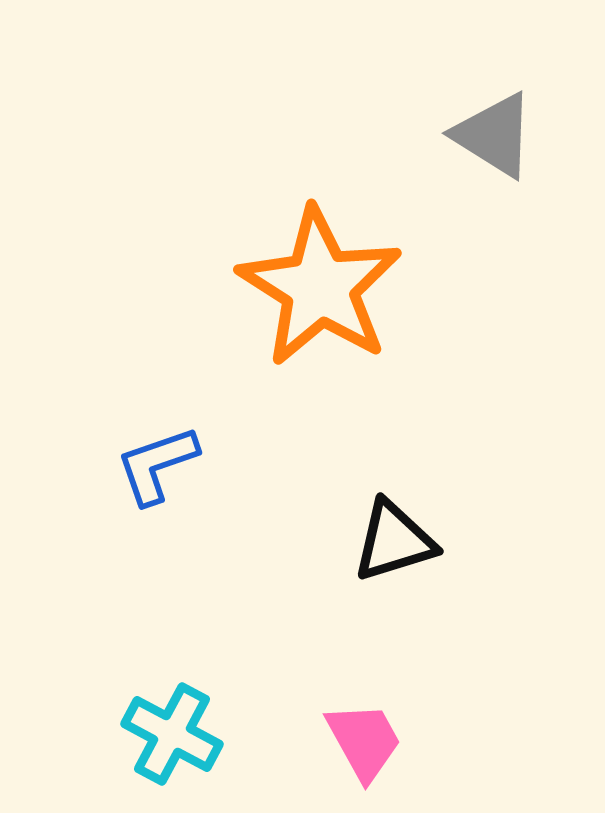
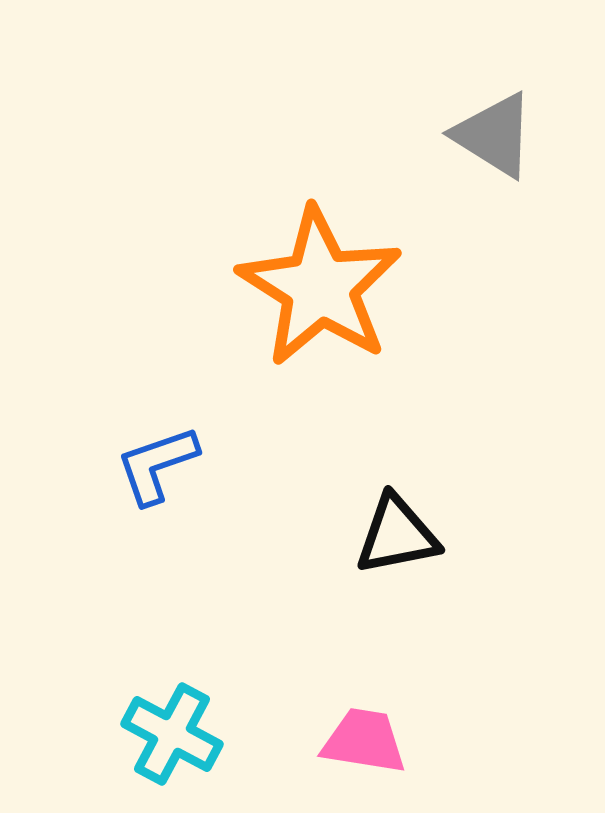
black triangle: moved 3 px right, 6 px up; rotated 6 degrees clockwise
pink trapezoid: rotated 52 degrees counterclockwise
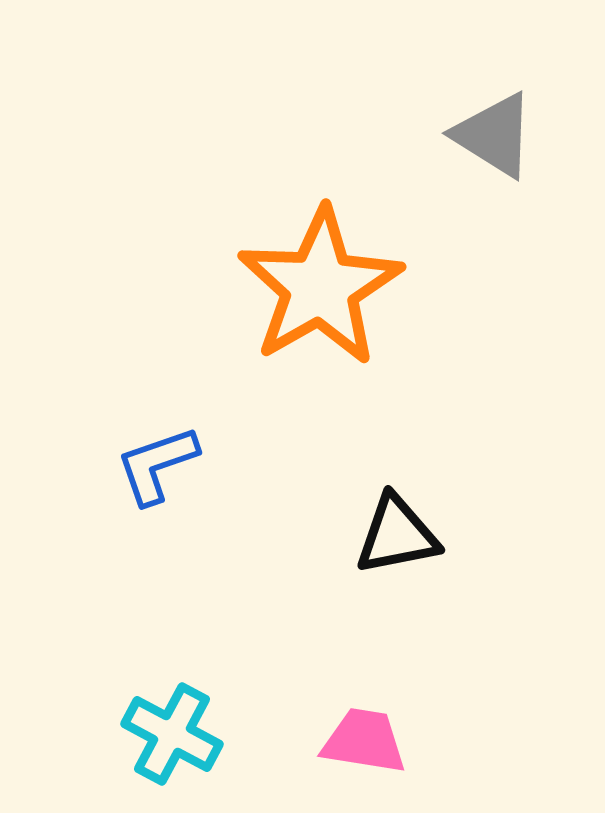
orange star: rotated 10 degrees clockwise
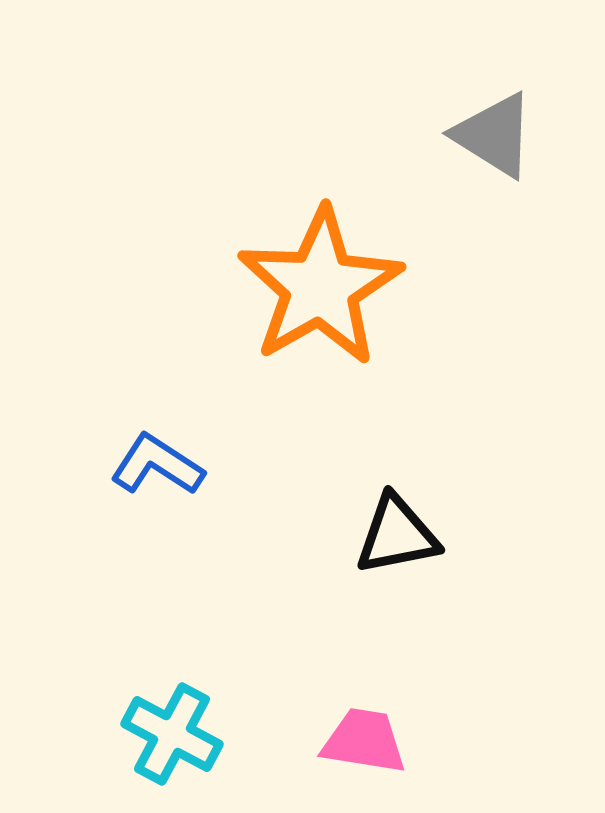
blue L-shape: rotated 52 degrees clockwise
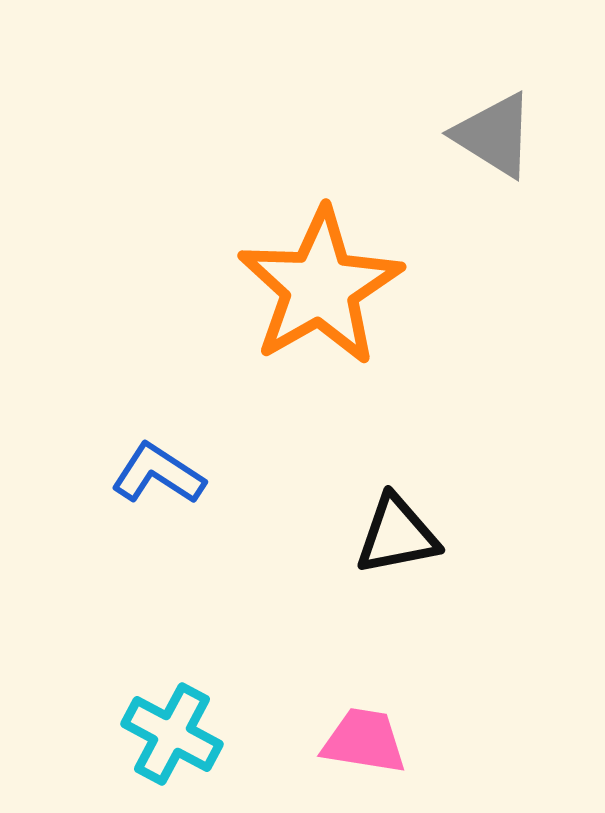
blue L-shape: moved 1 px right, 9 px down
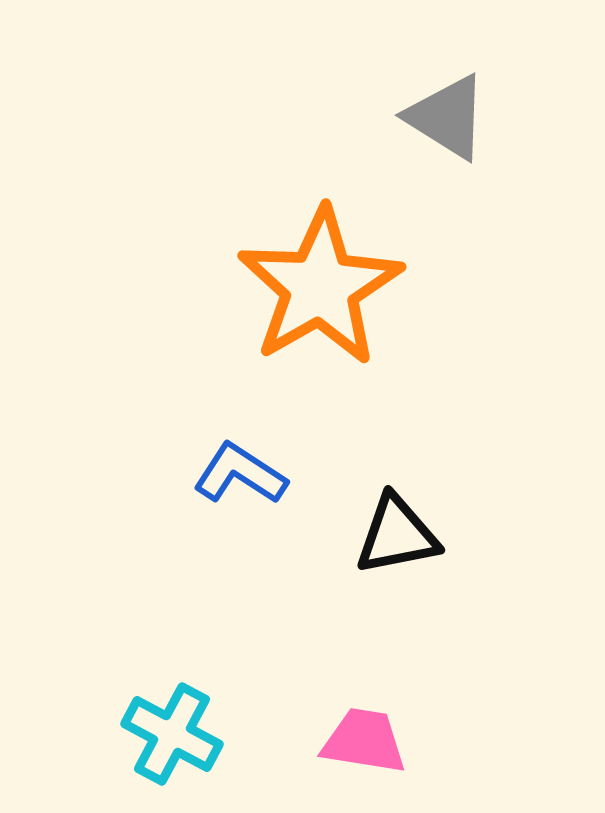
gray triangle: moved 47 px left, 18 px up
blue L-shape: moved 82 px right
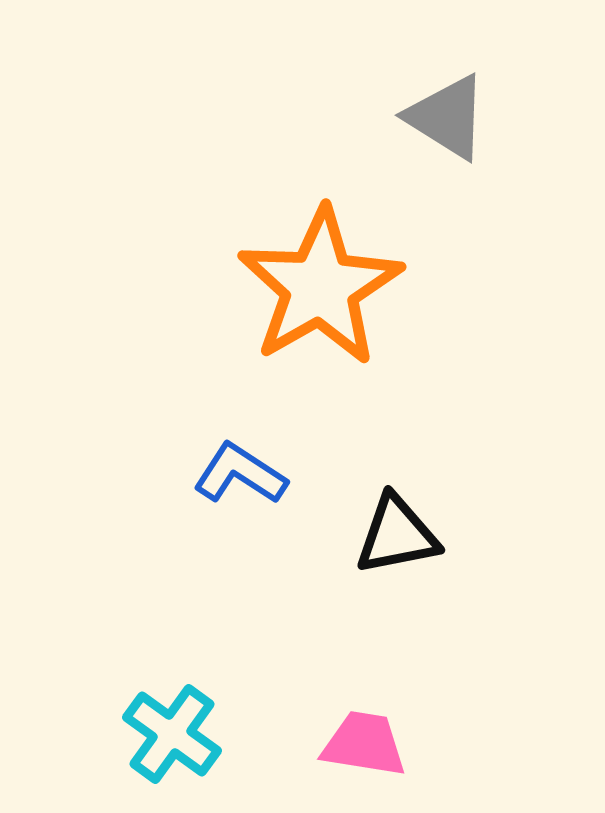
cyan cross: rotated 8 degrees clockwise
pink trapezoid: moved 3 px down
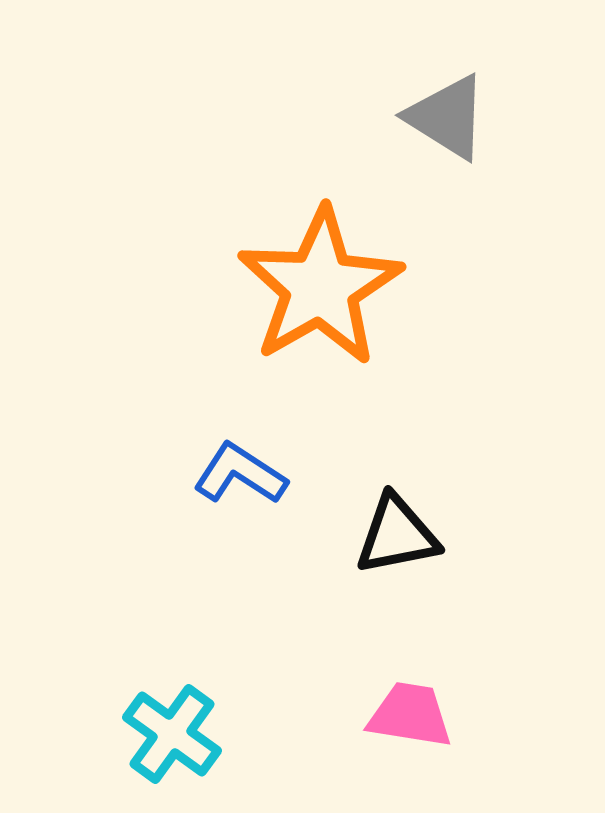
pink trapezoid: moved 46 px right, 29 px up
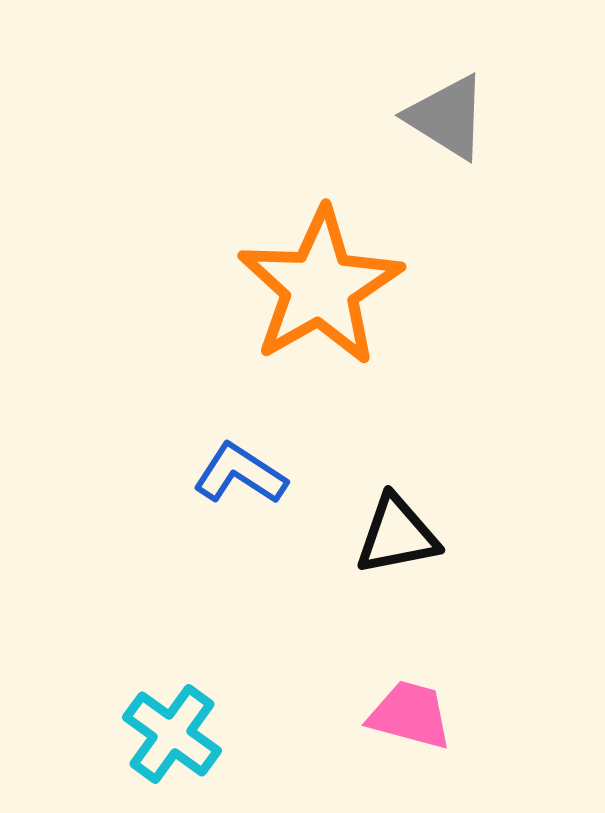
pink trapezoid: rotated 6 degrees clockwise
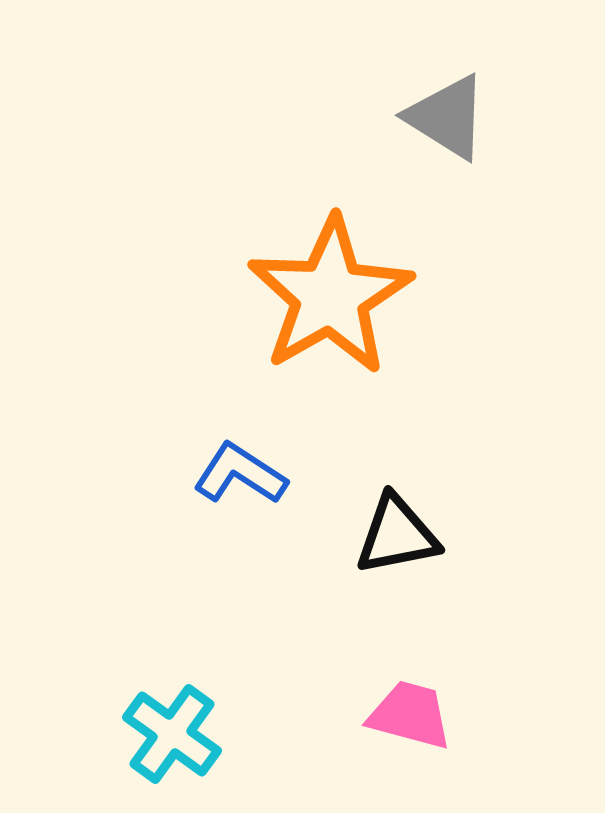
orange star: moved 10 px right, 9 px down
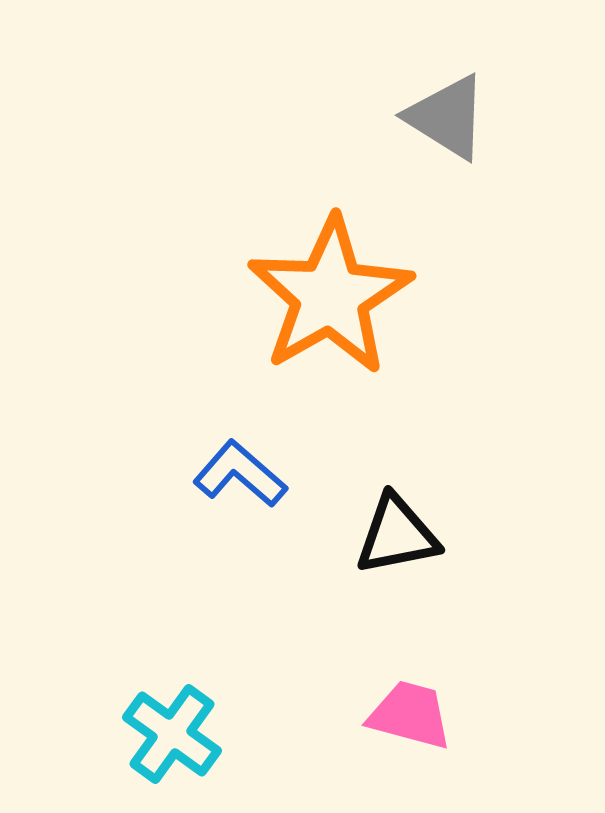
blue L-shape: rotated 8 degrees clockwise
